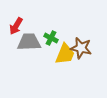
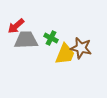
red arrow: rotated 18 degrees clockwise
gray trapezoid: moved 3 px left, 2 px up
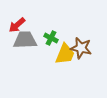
red arrow: moved 1 px right, 1 px up
gray trapezoid: moved 1 px left
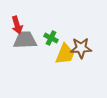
red arrow: rotated 66 degrees counterclockwise
brown star: rotated 15 degrees counterclockwise
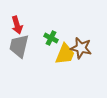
gray trapezoid: moved 6 px left, 6 px down; rotated 75 degrees counterclockwise
brown star: rotated 15 degrees clockwise
